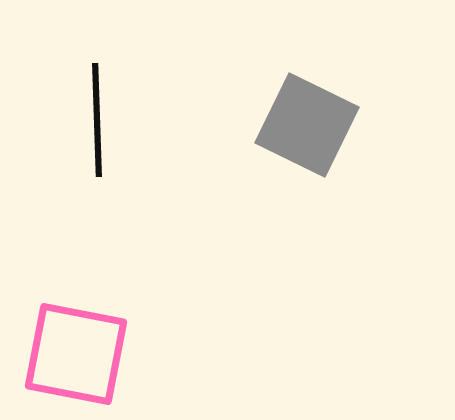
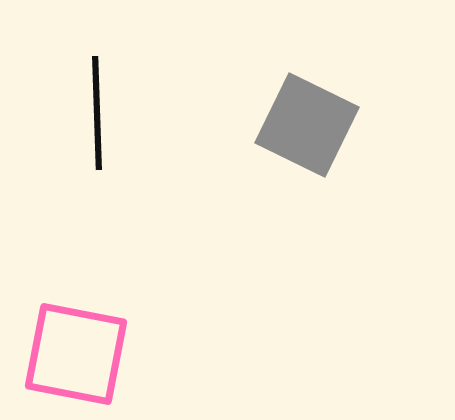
black line: moved 7 px up
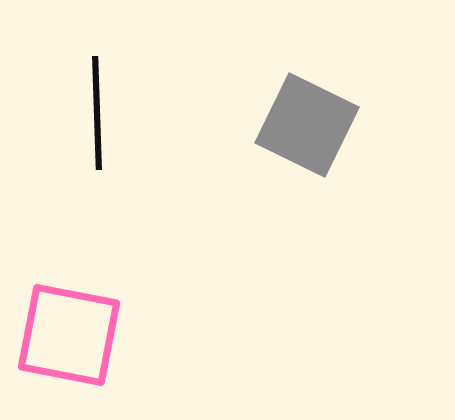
pink square: moved 7 px left, 19 px up
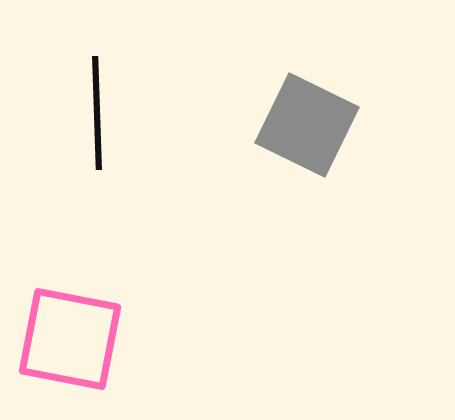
pink square: moved 1 px right, 4 px down
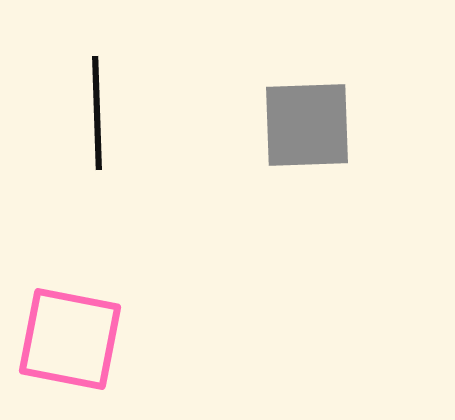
gray square: rotated 28 degrees counterclockwise
